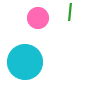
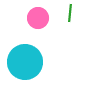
green line: moved 1 px down
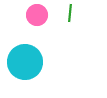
pink circle: moved 1 px left, 3 px up
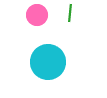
cyan circle: moved 23 px right
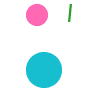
cyan circle: moved 4 px left, 8 px down
